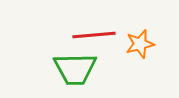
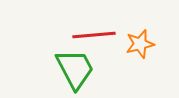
green trapezoid: rotated 117 degrees counterclockwise
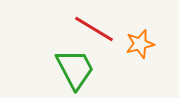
red line: moved 6 px up; rotated 36 degrees clockwise
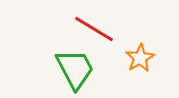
orange star: moved 14 px down; rotated 16 degrees counterclockwise
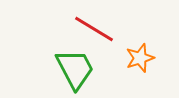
orange star: rotated 12 degrees clockwise
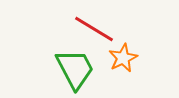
orange star: moved 17 px left; rotated 8 degrees counterclockwise
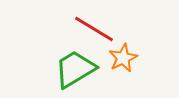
green trapezoid: rotated 93 degrees counterclockwise
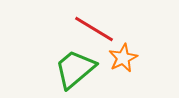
green trapezoid: rotated 9 degrees counterclockwise
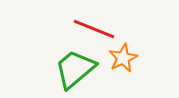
red line: rotated 9 degrees counterclockwise
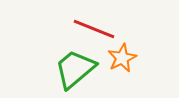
orange star: moved 1 px left
